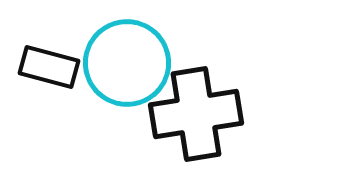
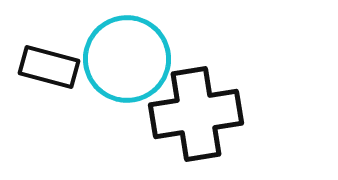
cyan circle: moved 4 px up
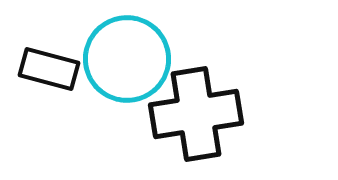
black rectangle: moved 2 px down
